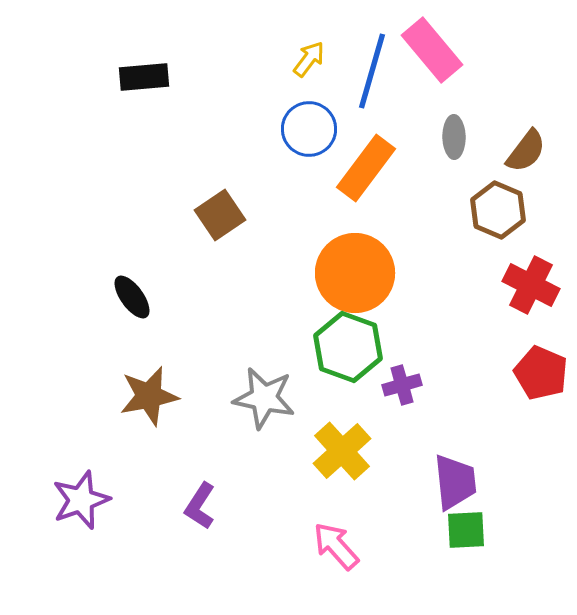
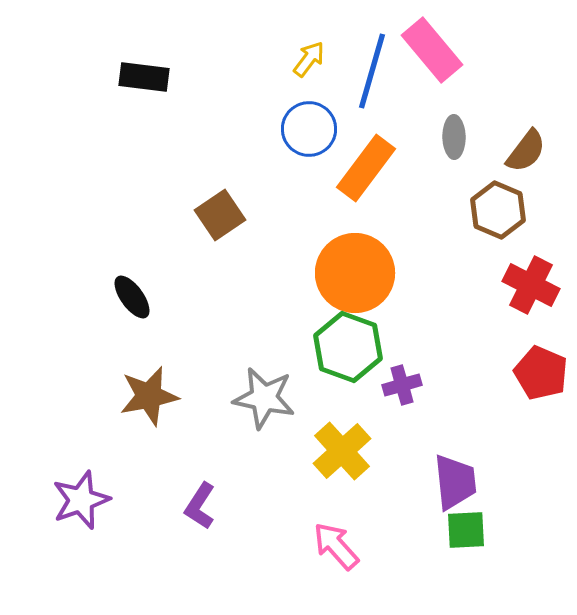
black rectangle: rotated 12 degrees clockwise
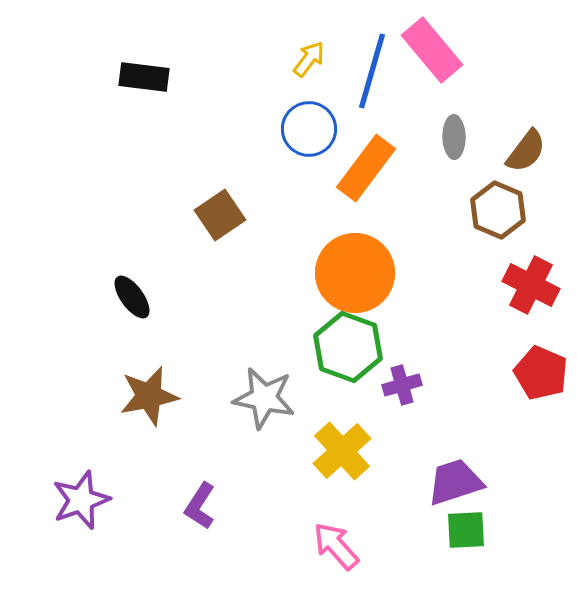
purple trapezoid: rotated 102 degrees counterclockwise
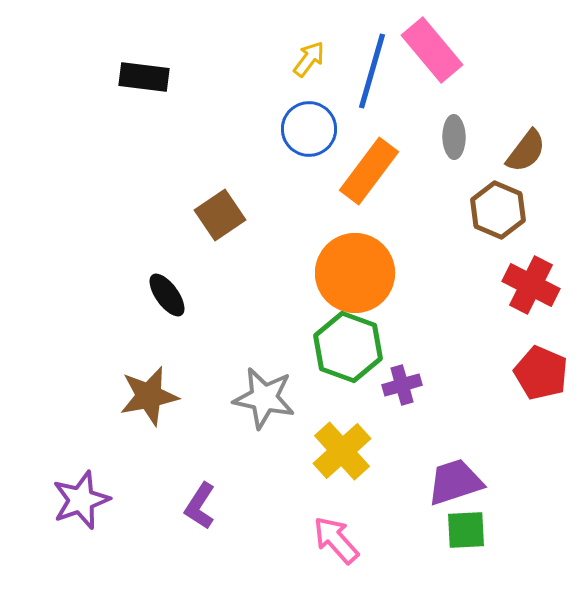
orange rectangle: moved 3 px right, 3 px down
black ellipse: moved 35 px right, 2 px up
pink arrow: moved 6 px up
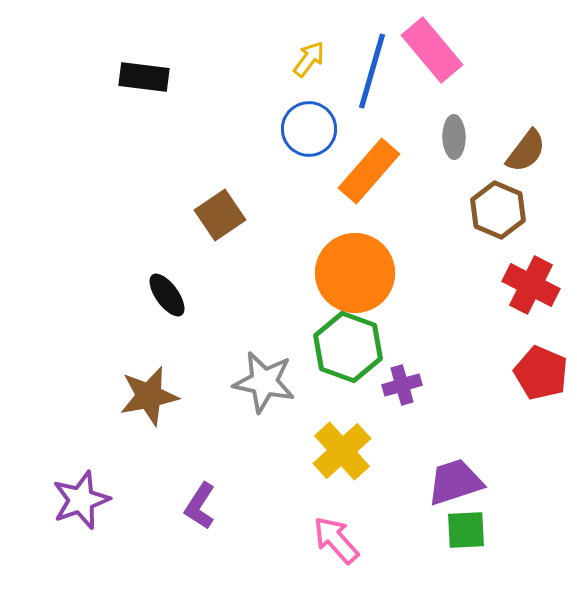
orange rectangle: rotated 4 degrees clockwise
gray star: moved 16 px up
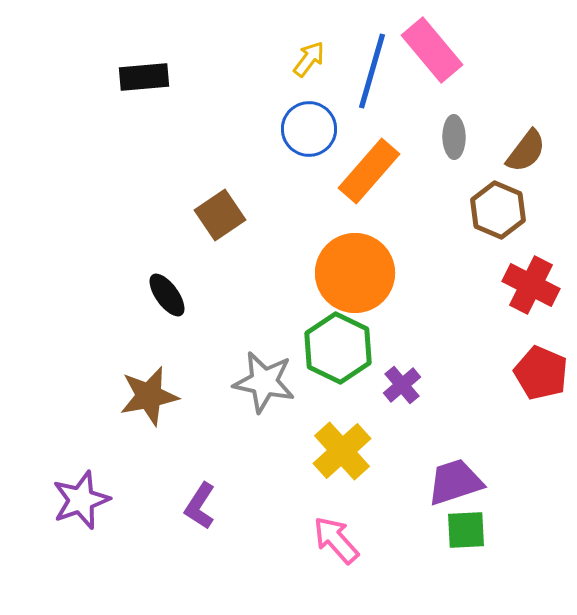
black rectangle: rotated 12 degrees counterclockwise
green hexagon: moved 10 px left, 1 px down; rotated 6 degrees clockwise
purple cross: rotated 24 degrees counterclockwise
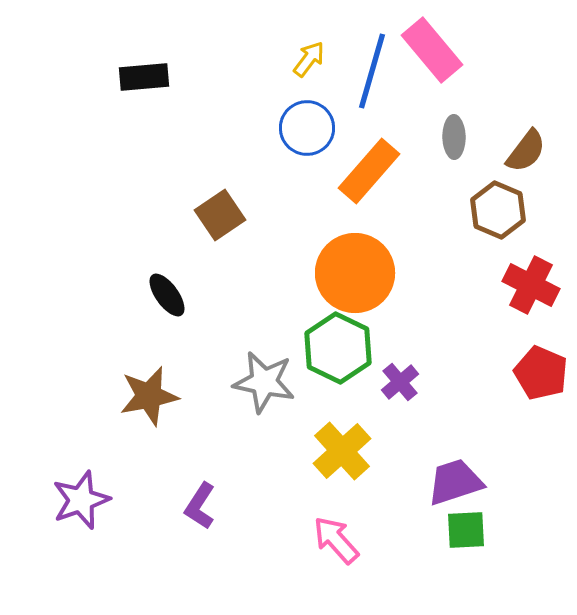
blue circle: moved 2 px left, 1 px up
purple cross: moved 2 px left, 3 px up
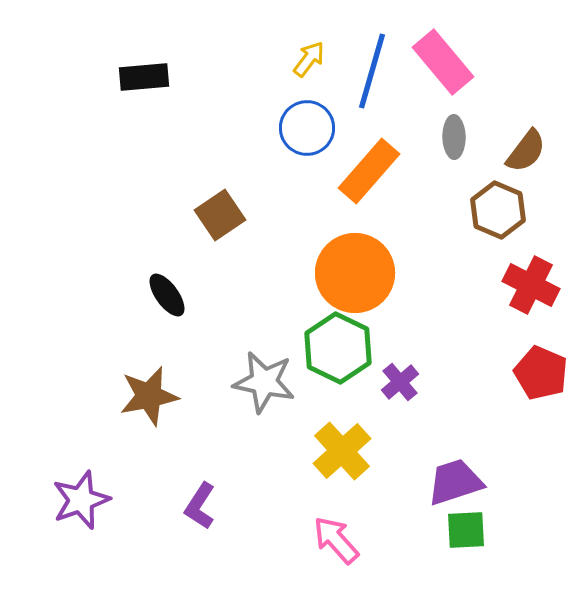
pink rectangle: moved 11 px right, 12 px down
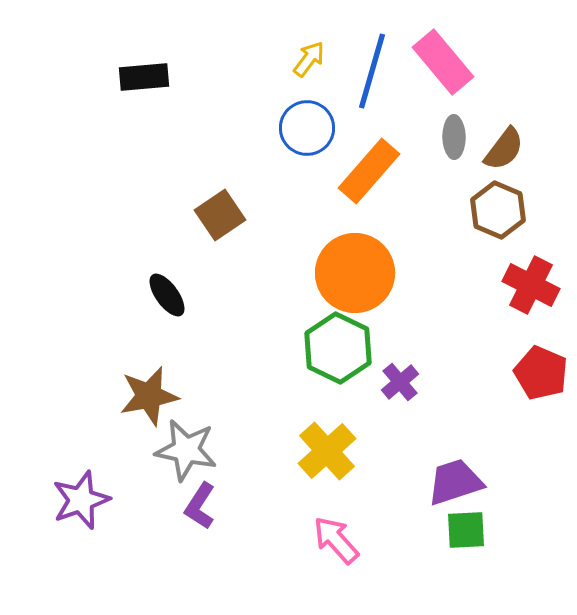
brown semicircle: moved 22 px left, 2 px up
gray star: moved 78 px left, 68 px down
yellow cross: moved 15 px left
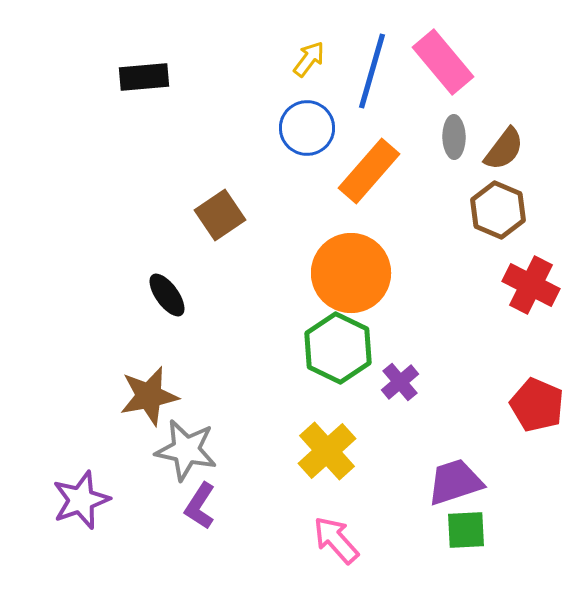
orange circle: moved 4 px left
red pentagon: moved 4 px left, 32 px down
